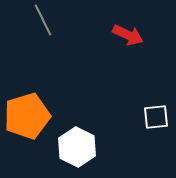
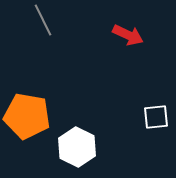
orange pentagon: rotated 27 degrees clockwise
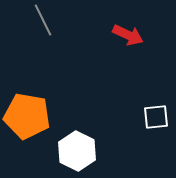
white hexagon: moved 4 px down
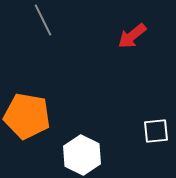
red arrow: moved 4 px right, 1 px down; rotated 116 degrees clockwise
white square: moved 14 px down
white hexagon: moved 5 px right, 4 px down
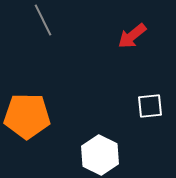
orange pentagon: rotated 9 degrees counterclockwise
white square: moved 6 px left, 25 px up
white hexagon: moved 18 px right
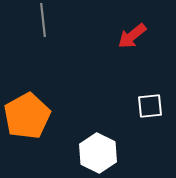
gray line: rotated 20 degrees clockwise
orange pentagon: rotated 30 degrees counterclockwise
white hexagon: moved 2 px left, 2 px up
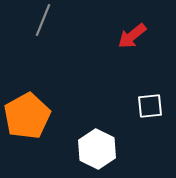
gray line: rotated 28 degrees clockwise
white hexagon: moved 1 px left, 4 px up
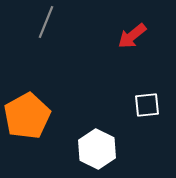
gray line: moved 3 px right, 2 px down
white square: moved 3 px left, 1 px up
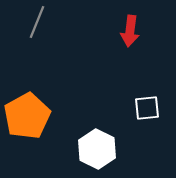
gray line: moved 9 px left
red arrow: moved 2 px left, 5 px up; rotated 44 degrees counterclockwise
white square: moved 3 px down
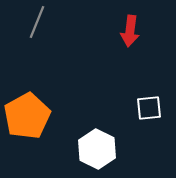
white square: moved 2 px right
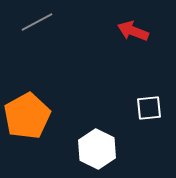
gray line: rotated 40 degrees clockwise
red arrow: moved 3 px right; rotated 104 degrees clockwise
